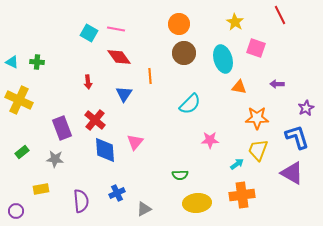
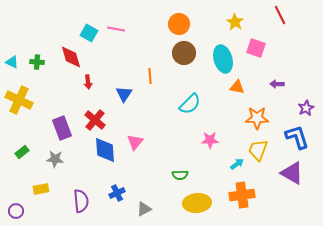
red diamond: moved 48 px left; rotated 20 degrees clockwise
orange triangle: moved 2 px left
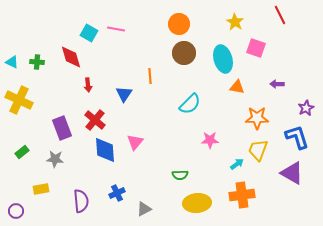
red arrow: moved 3 px down
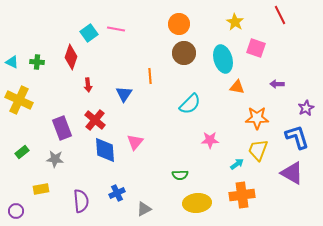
cyan square: rotated 24 degrees clockwise
red diamond: rotated 35 degrees clockwise
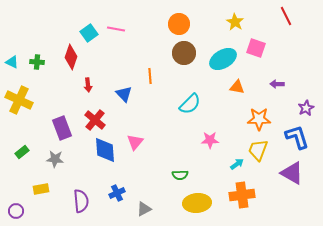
red line: moved 6 px right, 1 px down
cyan ellipse: rotated 76 degrees clockwise
blue triangle: rotated 18 degrees counterclockwise
orange star: moved 2 px right, 1 px down
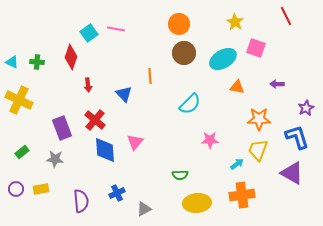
purple circle: moved 22 px up
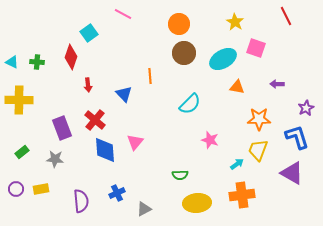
pink line: moved 7 px right, 15 px up; rotated 18 degrees clockwise
yellow cross: rotated 24 degrees counterclockwise
pink star: rotated 18 degrees clockwise
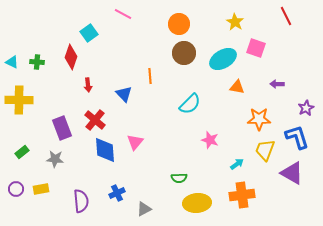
yellow trapezoid: moved 7 px right
green semicircle: moved 1 px left, 3 px down
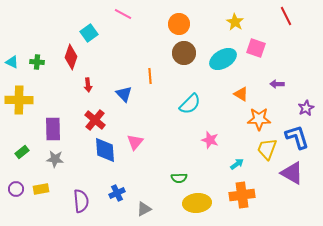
orange triangle: moved 4 px right, 7 px down; rotated 21 degrees clockwise
purple rectangle: moved 9 px left, 1 px down; rotated 20 degrees clockwise
yellow trapezoid: moved 2 px right, 1 px up
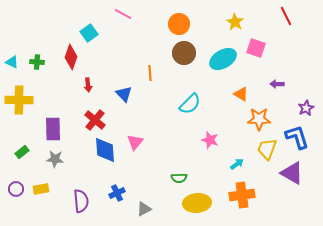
orange line: moved 3 px up
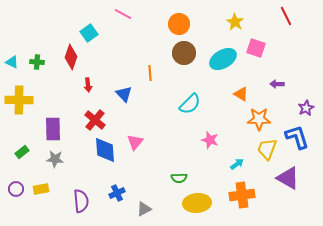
purple triangle: moved 4 px left, 5 px down
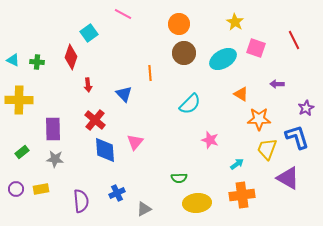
red line: moved 8 px right, 24 px down
cyan triangle: moved 1 px right, 2 px up
